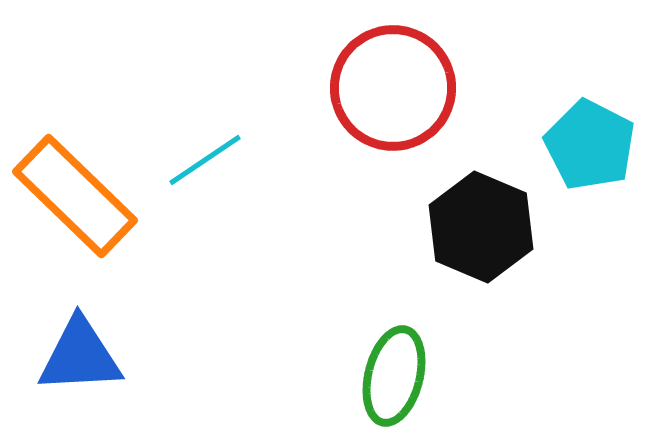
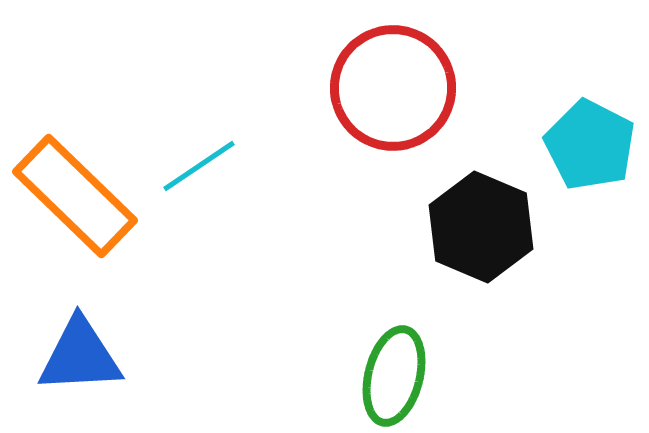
cyan line: moved 6 px left, 6 px down
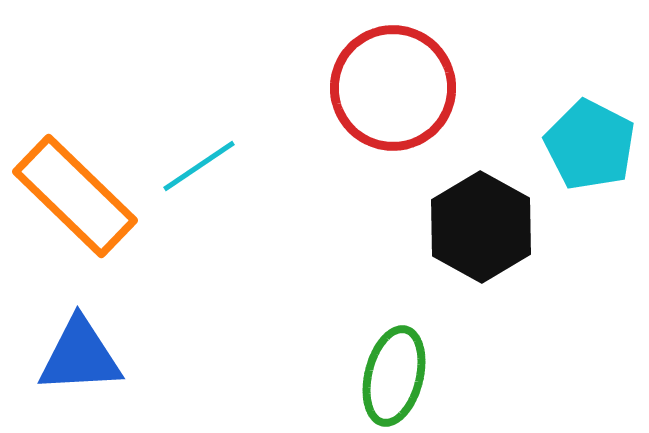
black hexagon: rotated 6 degrees clockwise
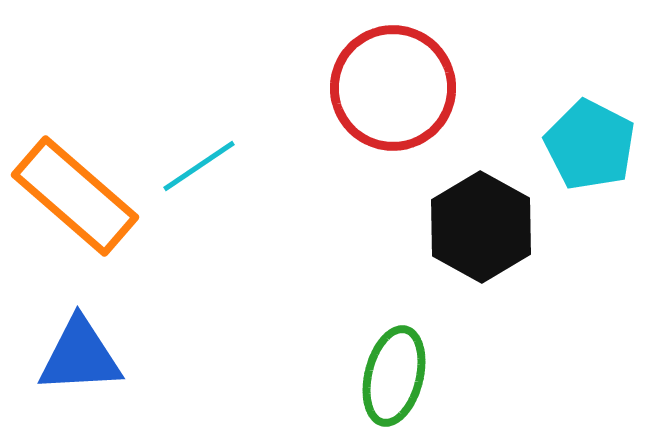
orange rectangle: rotated 3 degrees counterclockwise
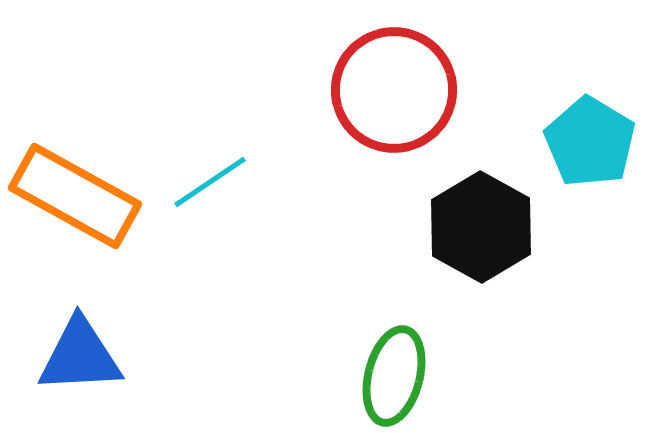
red circle: moved 1 px right, 2 px down
cyan pentagon: moved 3 px up; rotated 4 degrees clockwise
cyan line: moved 11 px right, 16 px down
orange rectangle: rotated 12 degrees counterclockwise
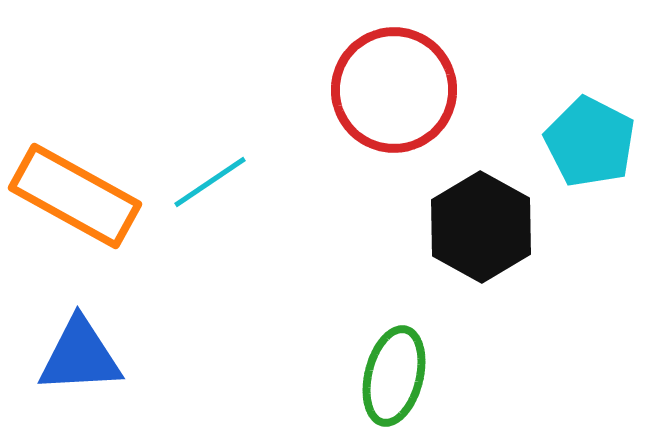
cyan pentagon: rotated 4 degrees counterclockwise
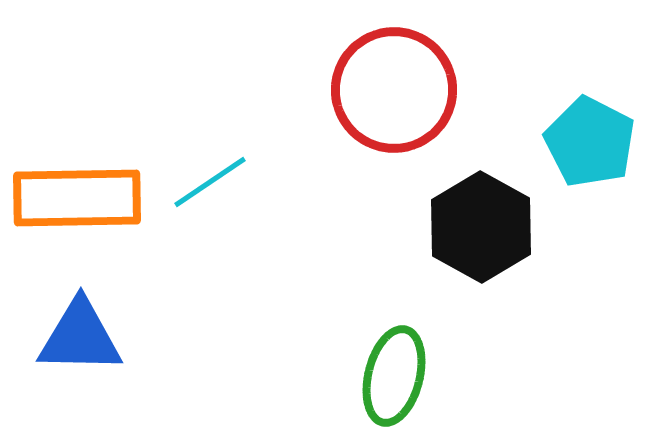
orange rectangle: moved 2 px right, 2 px down; rotated 30 degrees counterclockwise
blue triangle: moved 19 px up; rotated 4 degrees clockwise
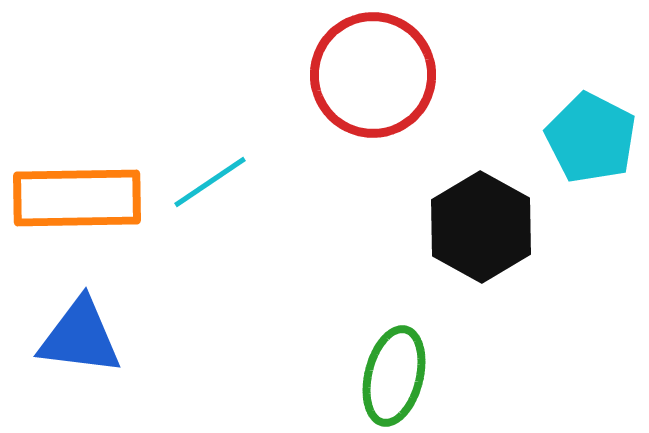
red circle: moved 21 px left, 15 px up
cyan pentagon: moved 1 px right, 4 px up
blue triangle: rotated 6 degrees clockwise
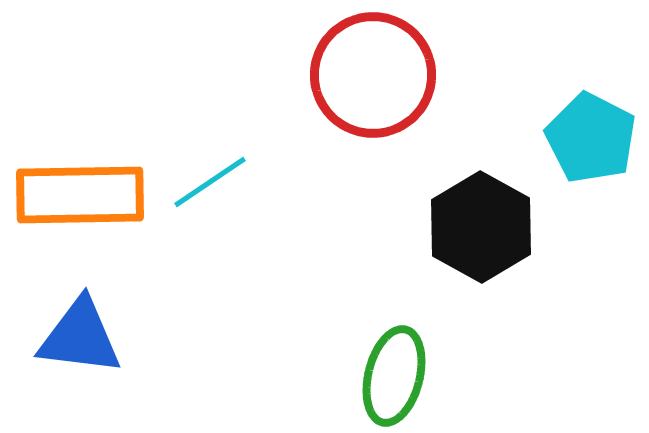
orange rectangle: moved 3 px right, 3 px up
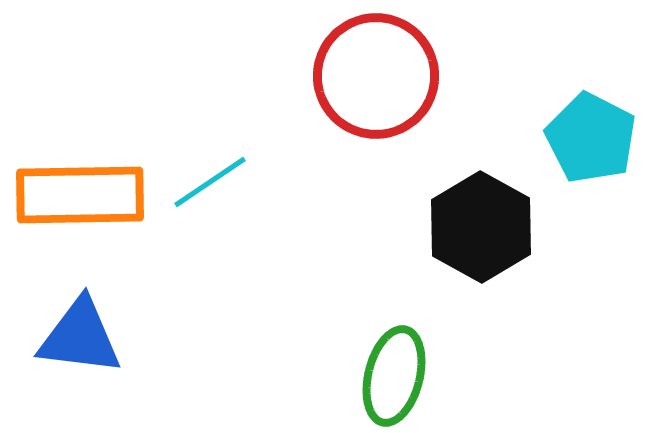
red circle: moved 3 px right, 1 px down
